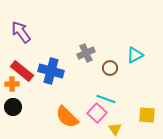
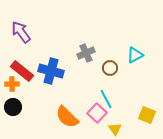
cyan line: rotated 42 degrees clockwise
yellow square: rotated 18 degrees clockwise
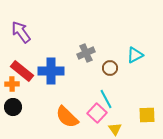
blue cross: rotated 15 degrees counterclockwise
yellow square: rotated 24 degrees counterclockwise
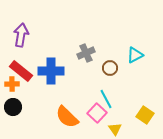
purple arrow: moved 3 px down; rotated 45 degrees clockwise
red rectangle: moved 1 px left
yellow square: moved 2 px left; rotated 36 degrees clockwise
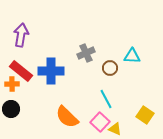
cyan triangle: moved 3 px left, 1 px down; rotated 30 degrees clockwise
black circle: moved 2 px left, 2 px down
pink square: moved 3 px right, 9 px down
yellow triangle: rotated 32 degrees counterclockwise
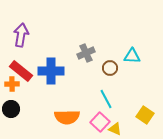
orange semicircle: rotated 45 degrees counterclockwise
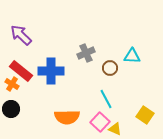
purple arrow: rotated 55 degrees counterclockwise
orange cross: rotated 32 degrees clockwise
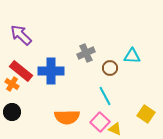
cyan line: moved 1 px left, 3 px up
black circle: moved 1 px right, 3 px down
yellow square: moved 1 px right, 1 px up
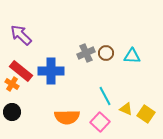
brown circle: moved 4 px left, 15 px up
yellow triangle: moved 11 px right, 20 px up
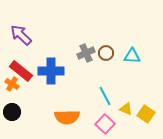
pink square: moved 5 px right, 2 px down
